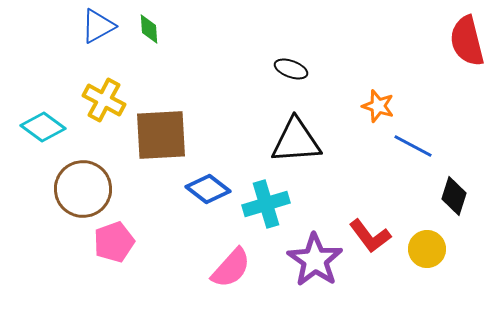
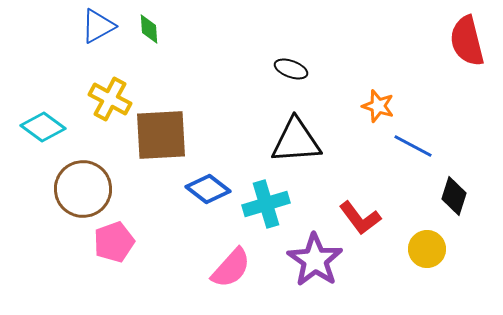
yellow cross: moved 6 px right, 1 px up
red L-shape: moved 10 px left, 18 px up
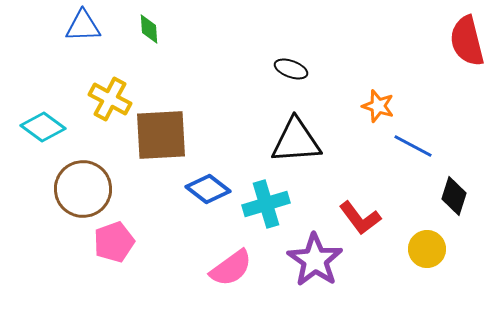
blue triangle: moved 15 px left; rotated 27 degrees clockwise
pink semicircle: rotated 12 degrees clockwise
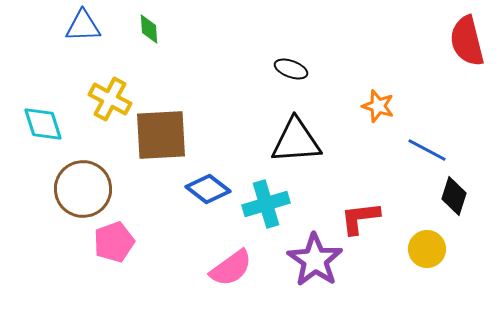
cyan diamond: moved 3 px up; rotated 36 degrees clockwise
blue line: moved 14 px right, 4 px down
red L-shape: rotated 120 degrees clockwise
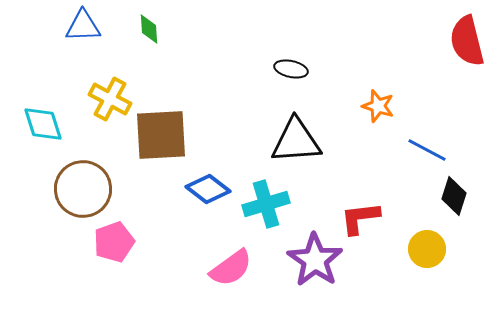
black ellipse: rotated 8 degrees counterclockwise
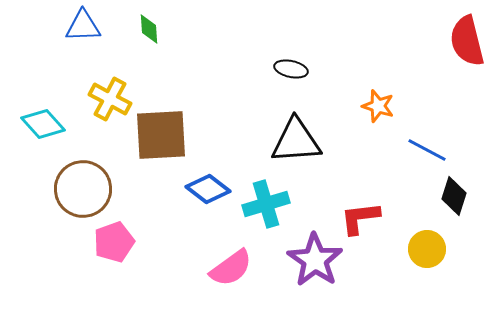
cyan diamond: rotated 24 degrees counterclockwise
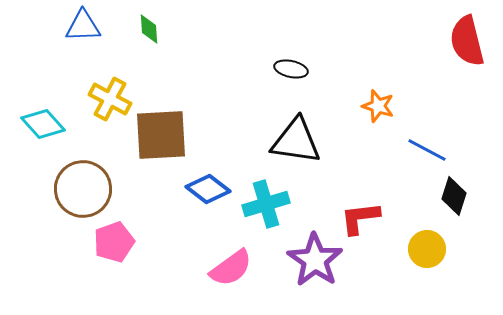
black triangle: rotated 12 degrees clockwise
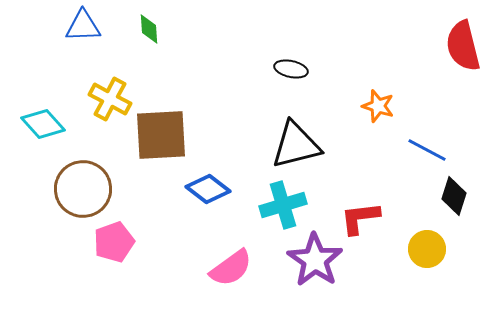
red semicircle: moved 4 px left, 5 px down
black triangle: moved 4 px down; rotated 22 degrees counterclockwise
cyan cross: moved 17 px right, 1 px down
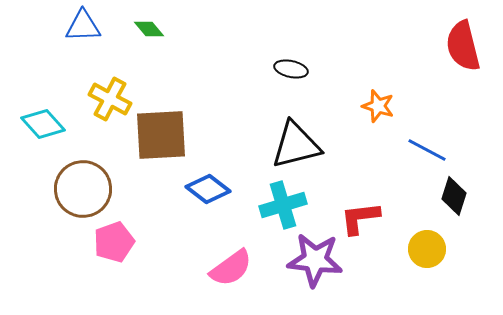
green diamond: rotated 36 degrees counterclockwise
purple star: rotated 28 degrees counterclockwise
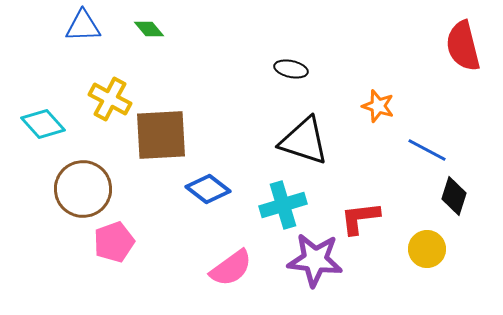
black triangle: moved 8 px right, 4 px up; rotated 32 degrees clockwise
